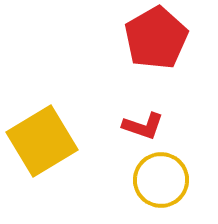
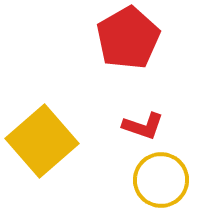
red pentagon: moved 28 px left
yellow square: rotated 10 degrees counterclockwise
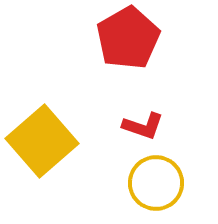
yellow circle: moved 5 px left, 3 px down
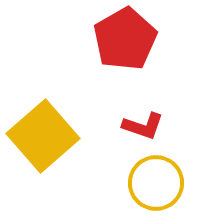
red pentagon: moved 3 px left, 1 px down
yellow square: moved 1 px right, 5 px up
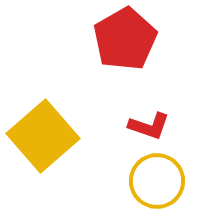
red L-shape: moved 6 px right
yellow circle: moved 1 px right, 2 px up
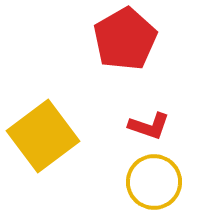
yellow square: rotated 4 degrees clockwise
yellow circle: moved 3 px left, 1 px down
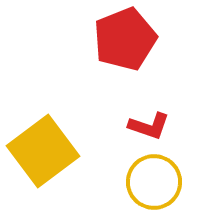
red pentagon: rotated 8 degrees clockwise
yellow square: moved 15 px down
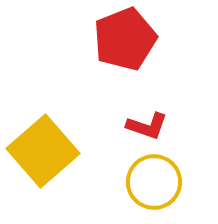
red L-shape: moved 2 px left
yellow square: rotated 4 degrees counterclockwise
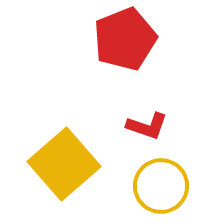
yellow square: moved 21 px right, 13 px down
yellow circle: moved 7 px right, 4 px down
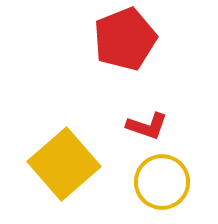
yellow circle: moved 1 px right, 4 px up
